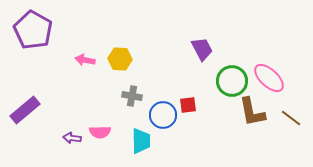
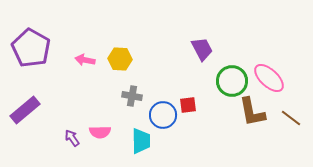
purple pentagon: moved 2 px left, 18 px down
purple arrow: rotated 48 degrees clockwise
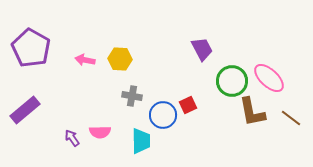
red square: rotated 18 degrees counterclockwise
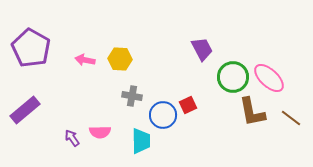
green circle: moved 1 px right, 4 px up
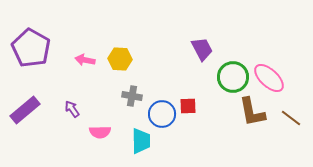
red square: moved 1 px down; rotated 24 degrees clockwise
blue circle: moved 1 px left, 1 px up
purple arrow: moved 29 px up
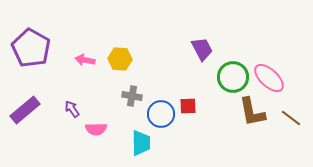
blue circle: moved 1 px left
pink semicircle: moved 4 px left, 3 px up
cyan trapezoid: moved 2 px down
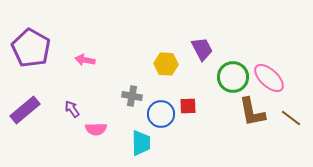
yellow hexagon: moved 46 px right, 5 px down
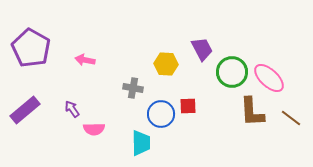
green circle: moved 1 px left, 5 px up
gray cross: moved 1 px right, 8 px up
brown L-shape: rotated 8 degrees clockwise
pink semicircle: moved 2 px left
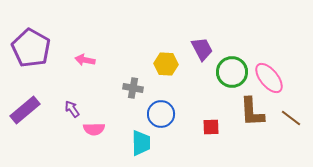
pink ellipse: rotated 8 degrees clockwise
red square: moved 23 px right, 21 px down
